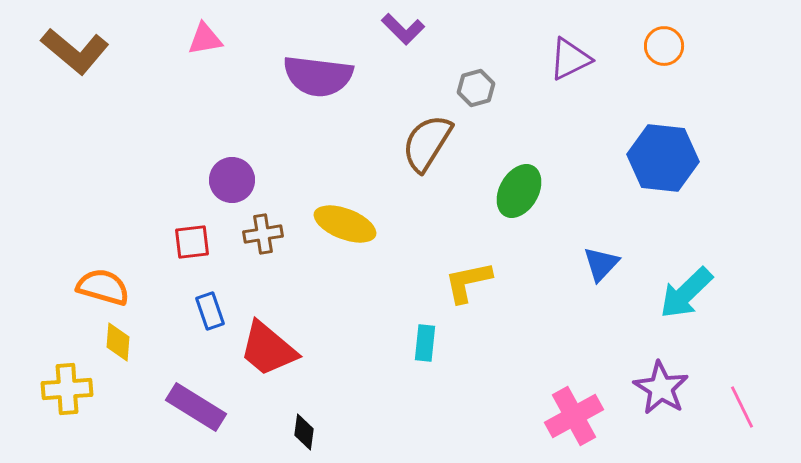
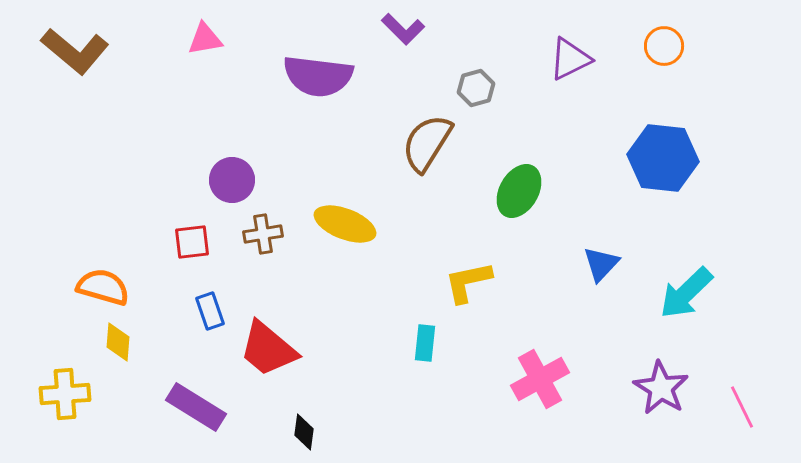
yellow cross: moved 2 px left, 5 px down
pink cross: moved 34 px left, 37 px up
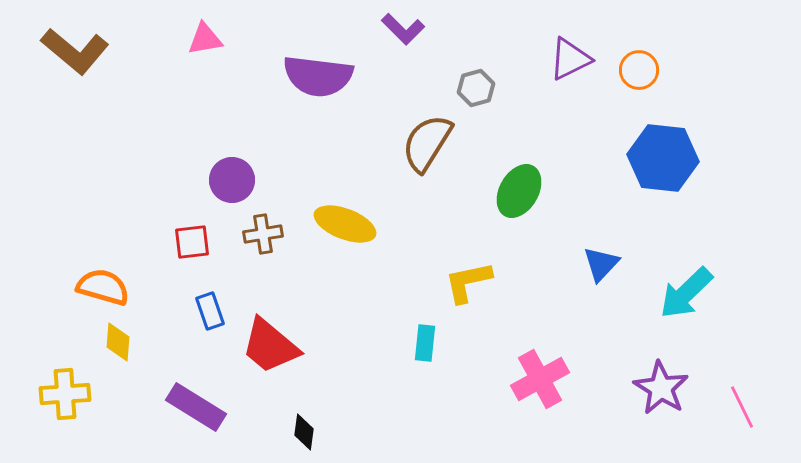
orange circle: moved 25 px left, 24 px down
red trapezoid: moved 2 px right, 3 px up
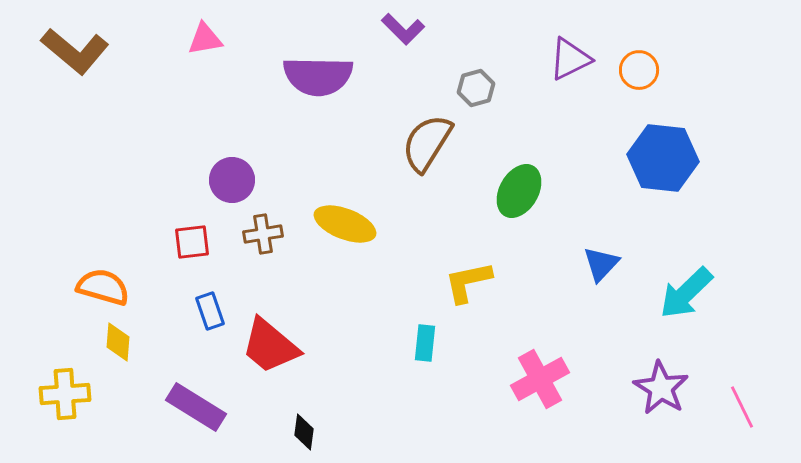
purple semicircle: rotated 6 degrees counterclockwise
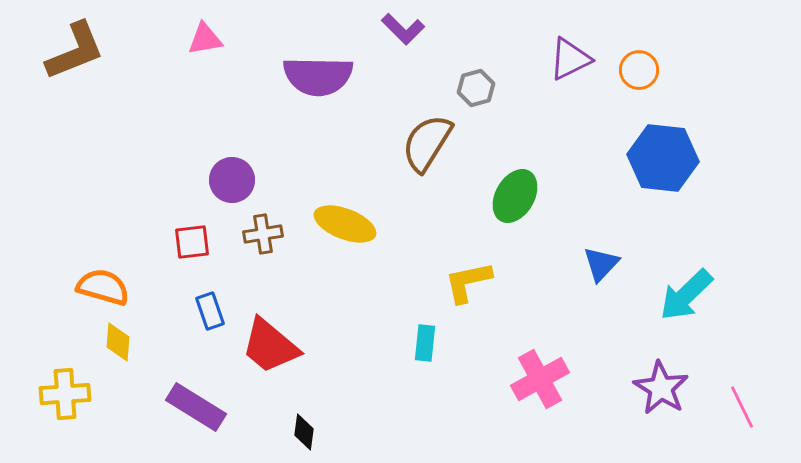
brown L-shape: rotated 62 degrees counterclockwise
green ellipse: moved 4 px left, 5 px down
cyan arrow: moved 2 px down
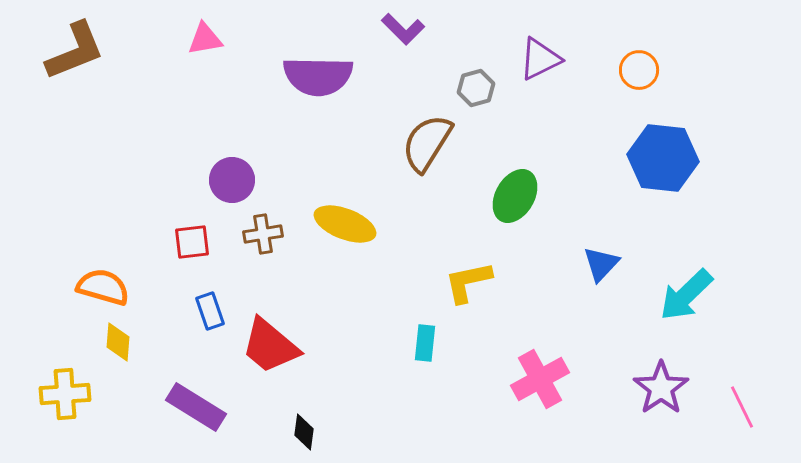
purple triangle: moved 30 px left
purple star: rotated 6 degrees clockwise
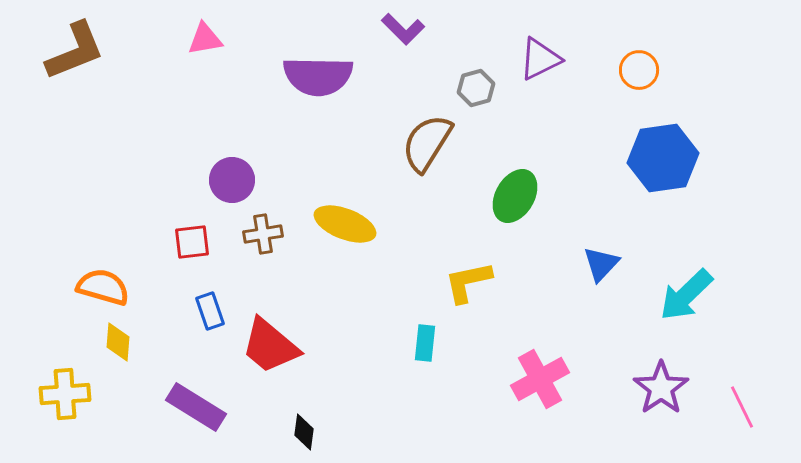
blue hexagon: rotated 14 degrees counterclockwise
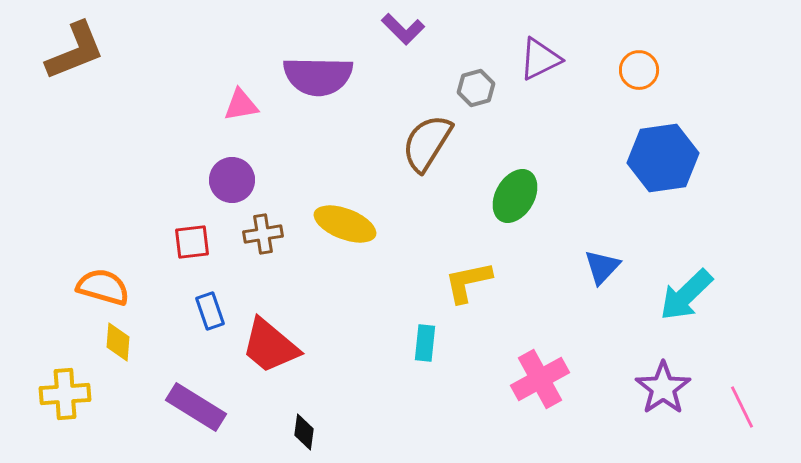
pink triangle: moved 36 px right, 66 px down
blue triangle: moved 1 px right, 3 px down
purple star: moved 2 px right
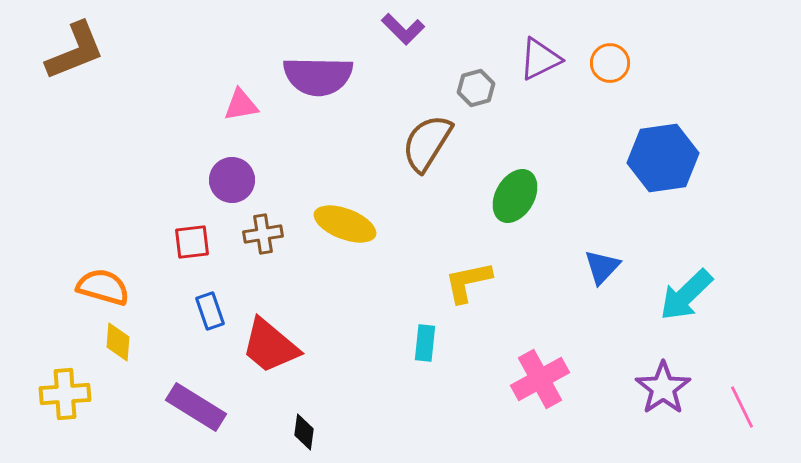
orange circle: moved 29 px left, 7 px up
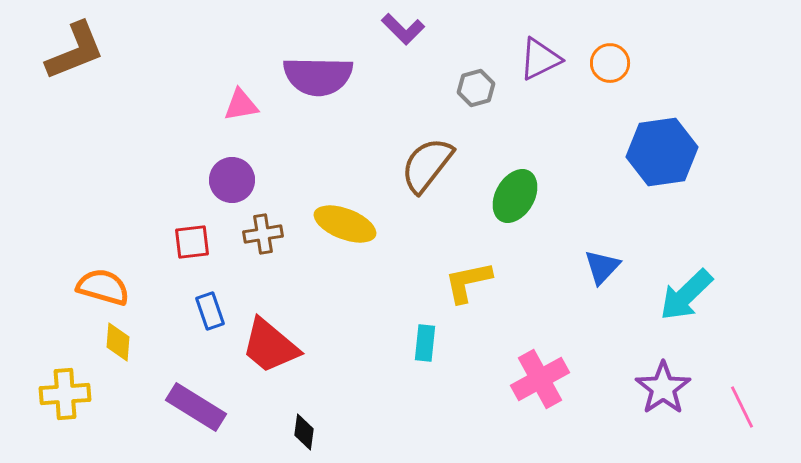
brown semicircle: moved 22 px down; rotated 6 degrees clockwise
blue hexagon: moved 1 px left, 6 px up
